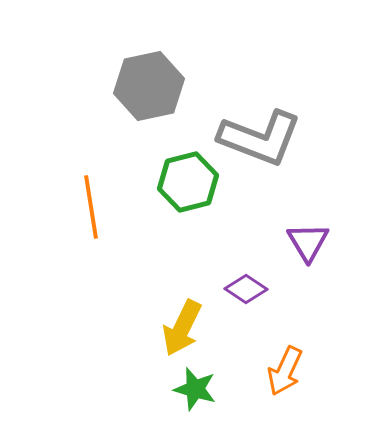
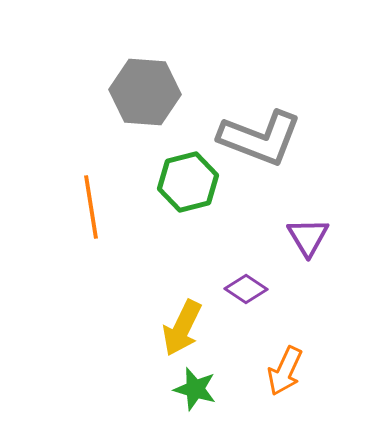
gray hexagon: moved 4 px left, 6 px down; rotated 16 degrees clockwise
purple triangle: moved 5 px up
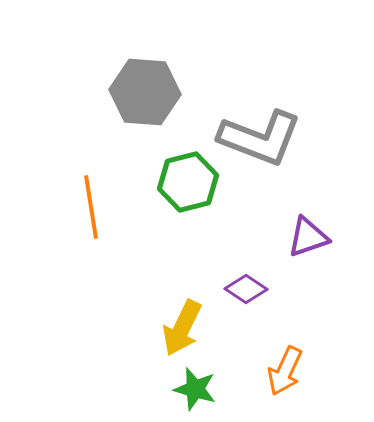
purple triangle: rotated 42 degrees clockwise
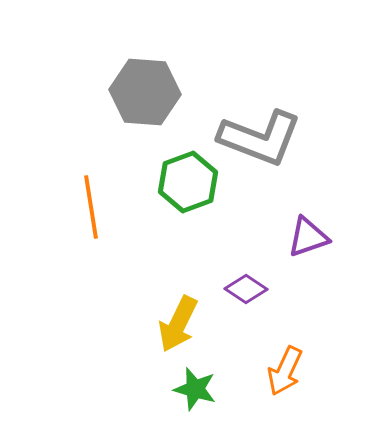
green hexagon: rotated 6 degrees counterclockwise
yellow arrow: moved 4 px left, 4 px up
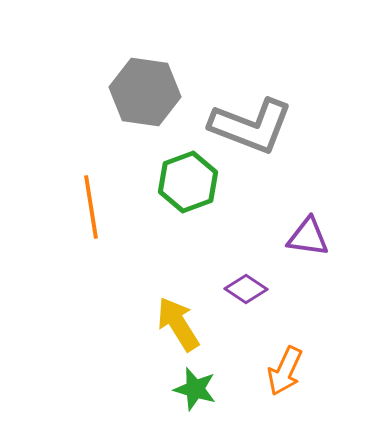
gray hexagon: rotated 4 degrees clockwise
gray L-shape: moved 9 px left, 12 px up
purple triangle: rotated 27 degrees clockwise
yellow arrow: rotated 122 degrees clockwise
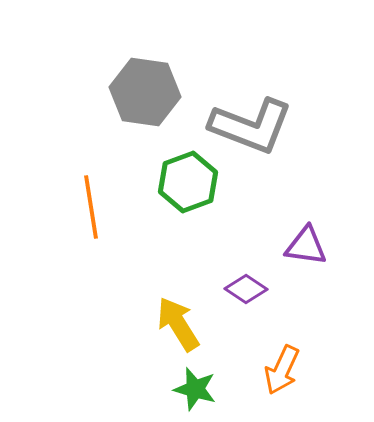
purple triangle: moved 2 px left, 9 px down
orange arrow: moved 3 px left, 1 px up
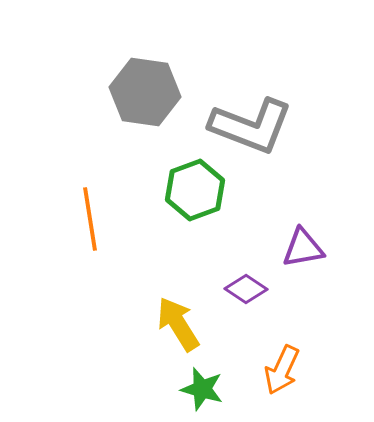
green hexagon: moved 7 px right, 8 px down
orange line: moved 1 px left, 12 px down
purple triangle: moved 3 px left, 2 px down; rotated 18 degrees counterclockwise
green star: moved 7 px right
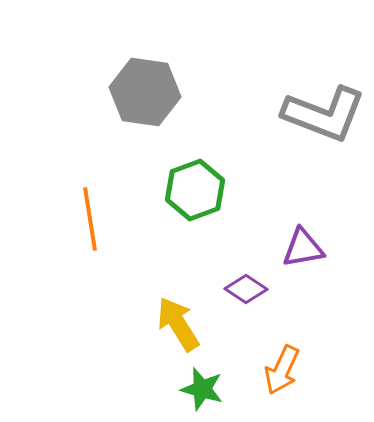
gray L-shape: moved 73 px right, 12 px up
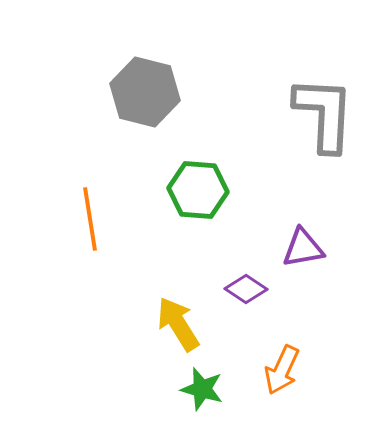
gray hexagon: rotated 6 degrees clockwise
gray L-shape: rotated 108 degrees counterclockwise
green hexagon: moved 3 px right; rotated 24 degrees clockwise
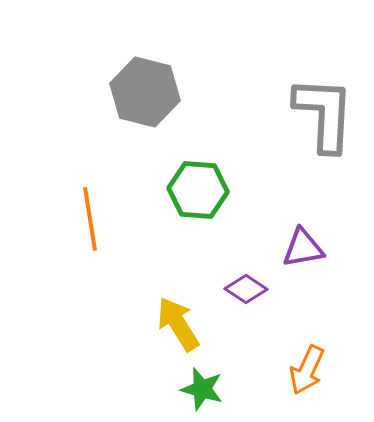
orange arrow: moved 25 px right
